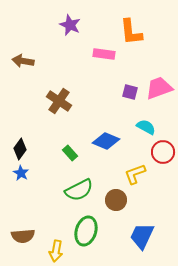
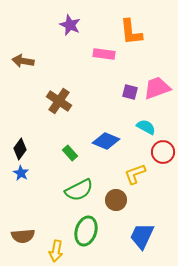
pink trapezoid: moved 2 px left
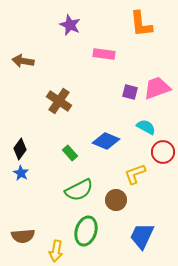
orange L-shape: moved 10 px right, 8 px up
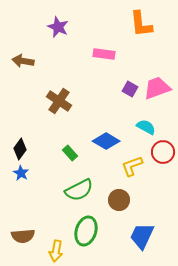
purple star: moved 12 px left, 2 px down
purple square: moved 3 px up; rotated 14 degrees clockwise
blue diamond: rotated 8 degrees clockwise
yellow L-shape: moved 3 px left, 8 px up
brown circle: moved 3 px right
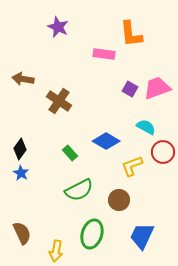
orange L-shape: moved 10 px left, 10 px down
brown arrow: moved 18 px down
green ellipse: moved 6 px right, 3 px down
brown semicircle: moved 1 px left, 3 px up; rotated 110 degrees counterclockwise
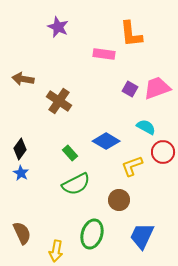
green semicircle: moved 3 px left, 6 px up
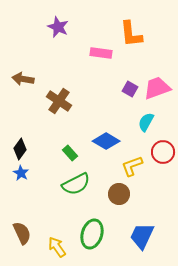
pink rectangle: moved 3 px left, 1 px up
cyan semicircle: moved 5 px up; rotated 90 degrees counterclockwise
brown circle: moved 6 px up
yellow arrow: moved 1 px right, 4 px up; rotated 135 degrees clockwise
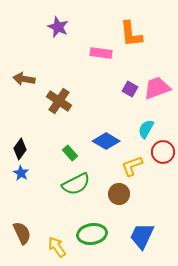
brown arrow: moved 1 px right
cyan semicircle: moved 7 px down
green ellipse: rotated 64 degrees clockwise
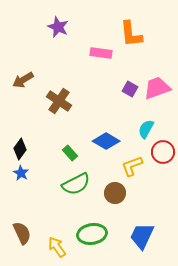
brown arrow: moved 1 px left, 1 px down; rotated 40 degrees counterclockwise
brown circle: moved 4 px left, 1 px up
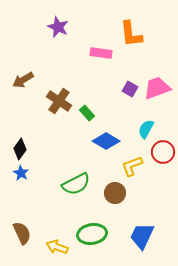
green rectangle: moved 17 px right, 40 px up
yellow arrow: rotated 35 degrees counterclockwise
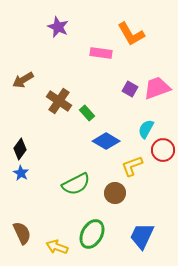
orange L-shape: rotated 24 degrees counterclockwise
red circle: moved 2 px up
green ellipse: rotated 52 degrees counterclockwise
